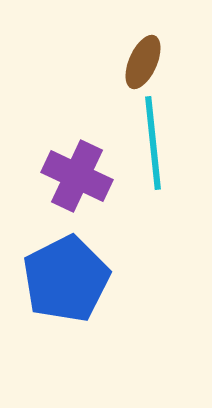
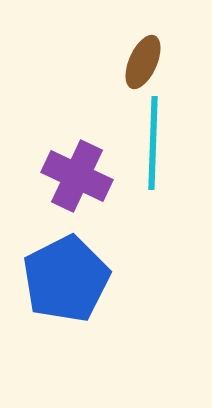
cyan line: rotated 8 degrees clockwise
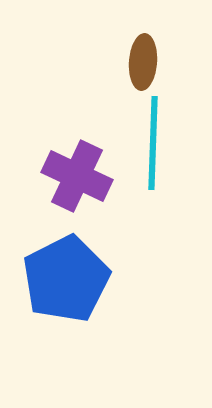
brown ellipse: rotated 20 degrees counterclockwise
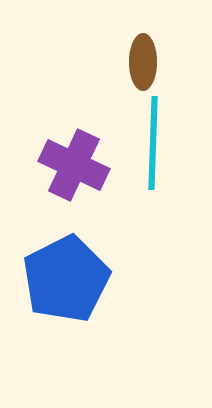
brown ellipse: rotated 4 degrees counterclockwise
purple cross: moved 3 px left, 11 px up
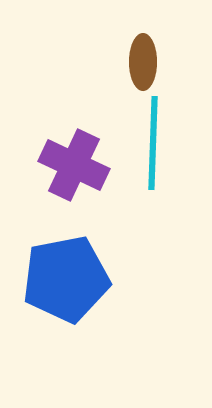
blue pentagon: rotated 16 degrees clockwise
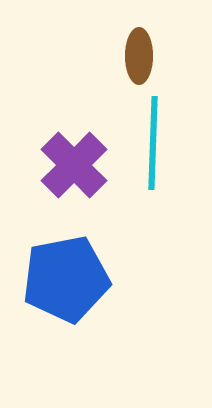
brown ellipse: moved 4 px left, 6 px up
purple cross: rotated 20 degrees clockwise
